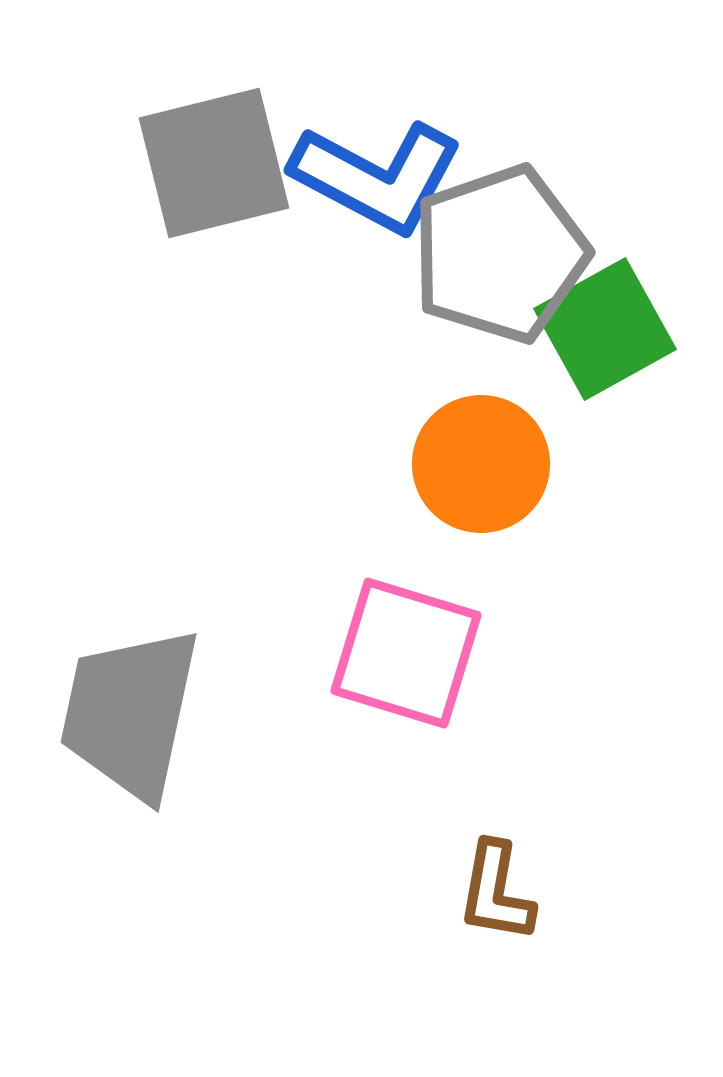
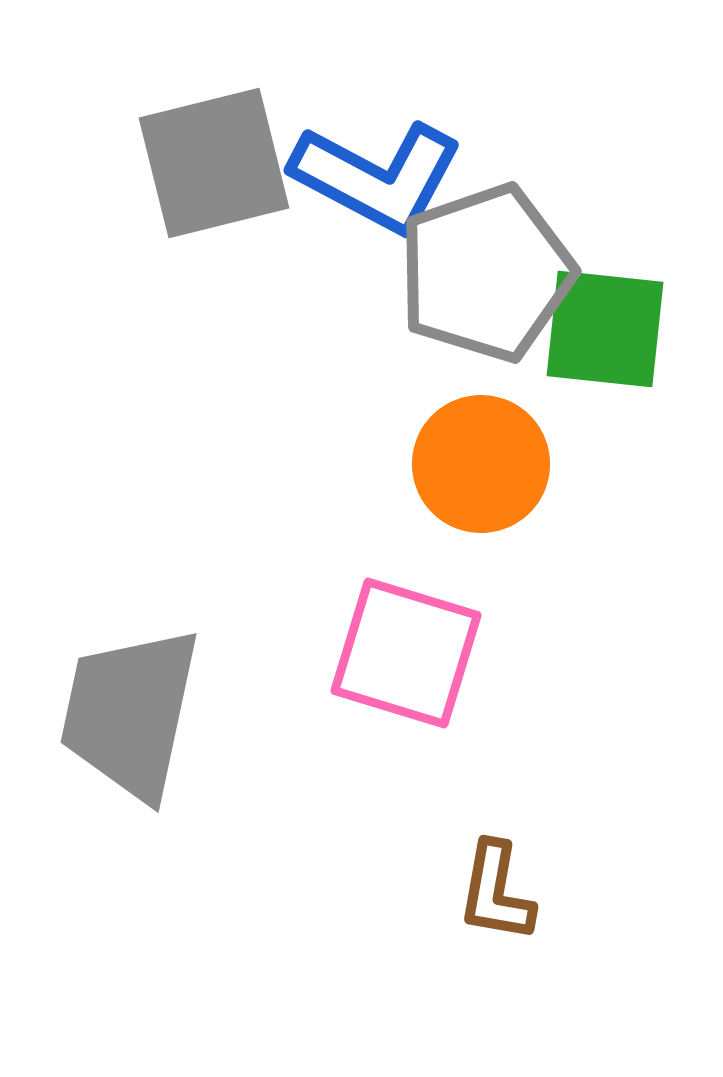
gray pentagon: moved 14 px left, 19 px down
green square: rotated 35 degrees clockwise
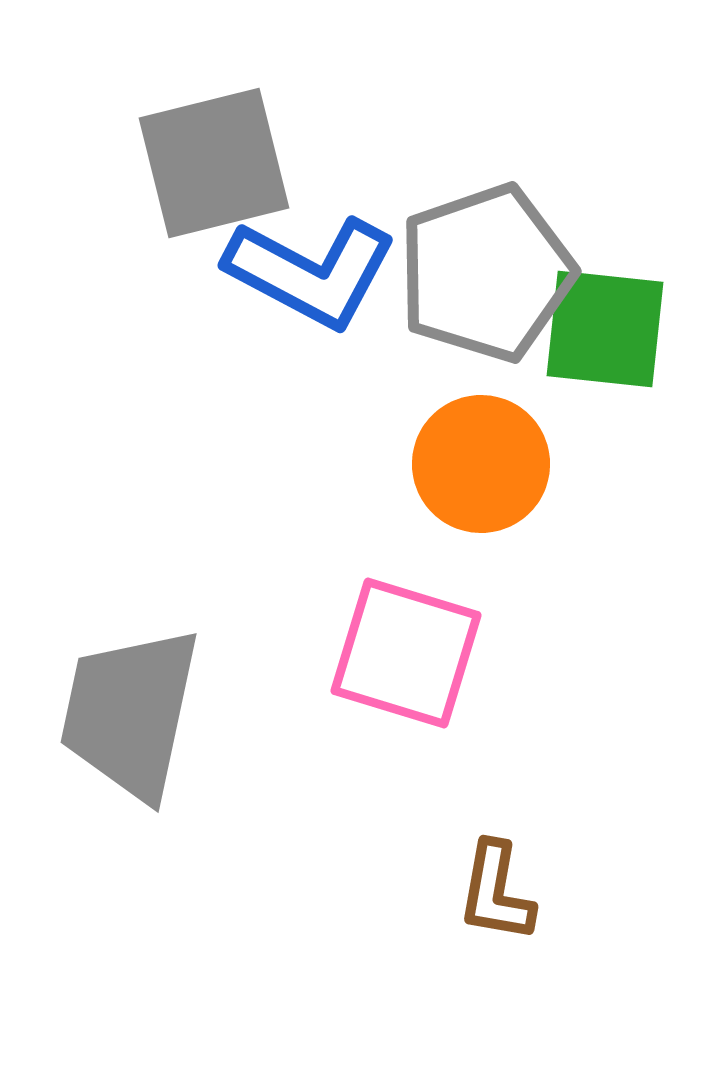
blue L-shape: moved 66 px left, 95 px down
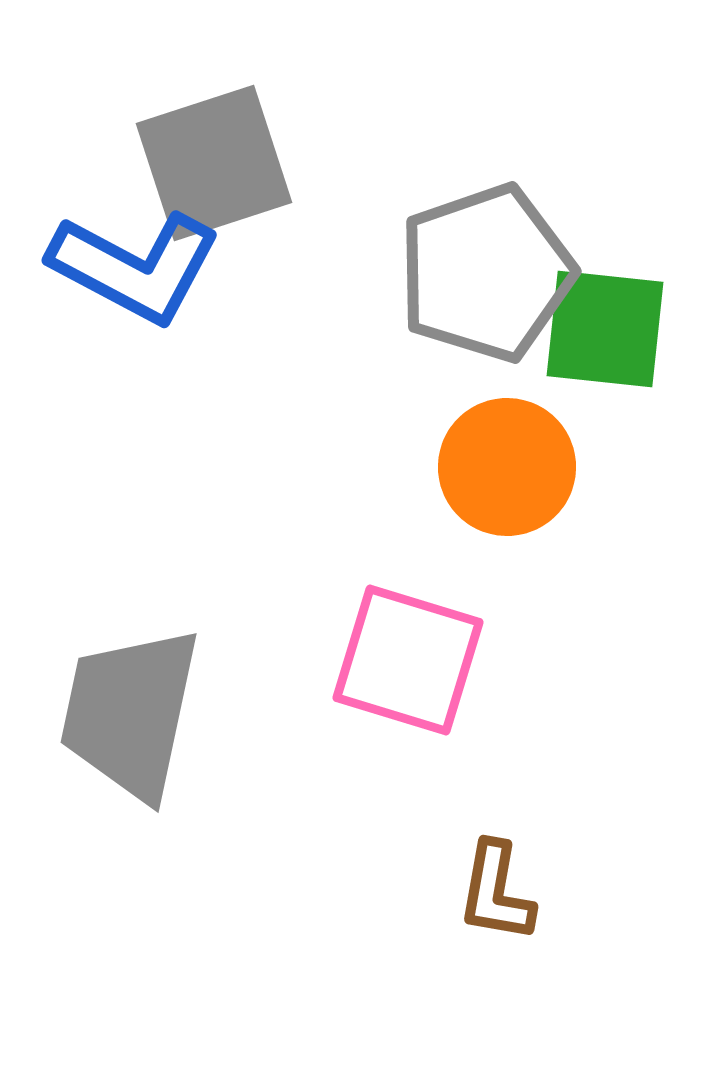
gray square: rotated 4 degrees counterclockwise
blue L-shape: moved 176 px left, 5 px up
orange circle: moved 26 px right, 3 px down
pink square: moved 2 px right, 7 px down
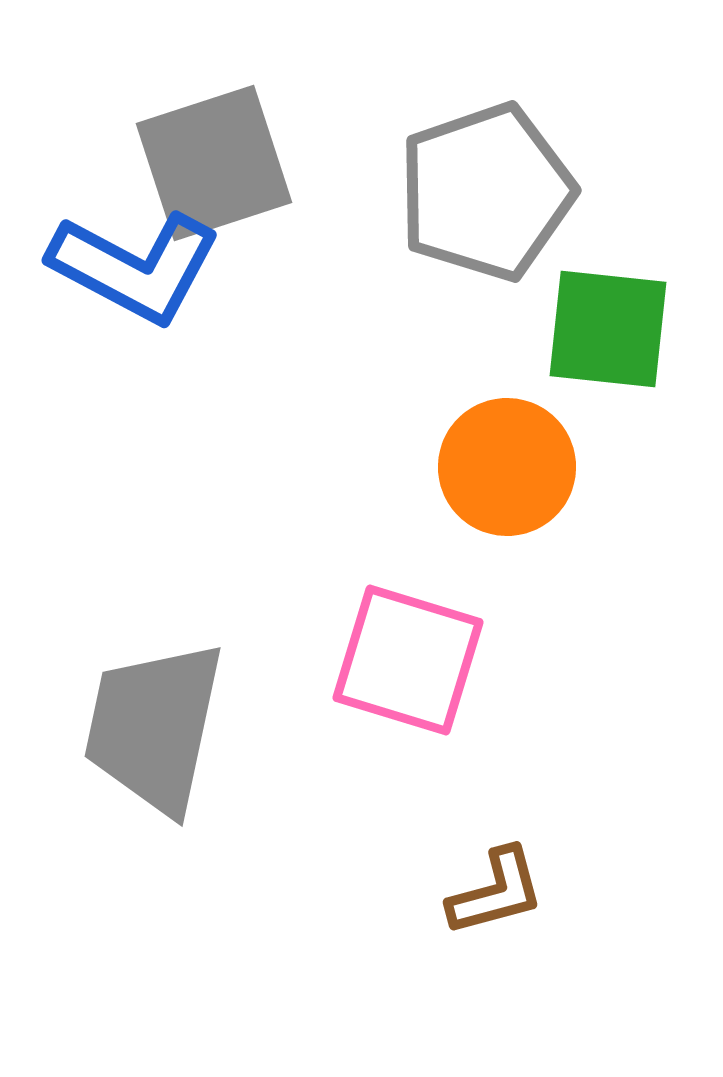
gray pentagon: moved 81 px up
green square: moved 3 px right
gray trapezoid: moved 24 px right, 14 px down
brown L-shape: rotated 115 degrees counterclockwise
